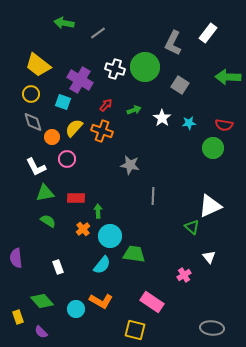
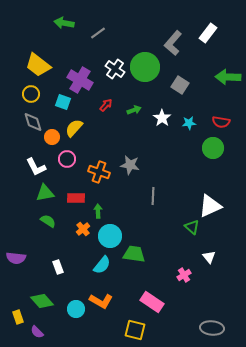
gray L-shape at (173, 43): rotated 15 degrees clockwise
white cross at (115, 69): rotated 18 degrees clockwise
red semicircle at (224, 125): moved 3 px left, 3 px up
orange cross at (102, 131): moved 3 px left, 41 px down
purple semicircle at (16, 258): rotated 78 degrees counterclockwise
purple semicircle at (41, 332): moved 4 px left
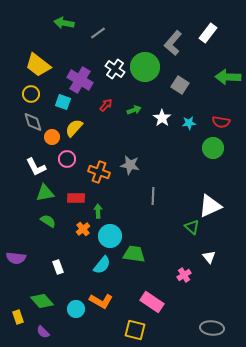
purple semicircle at (37, 332): moved 6 px right
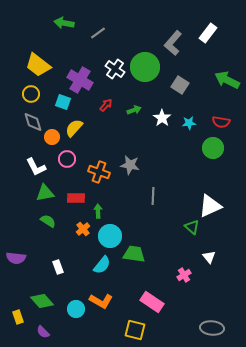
green arrow at (228, 77): moved 1 px left, 3 px down; rotated 25 degrees clockwise
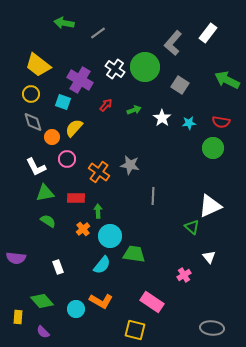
orange cross at (99, 172): rotated 15 degrees clockwise
yellow rectangle at (18, 317): rotated 24 degrees clockwise
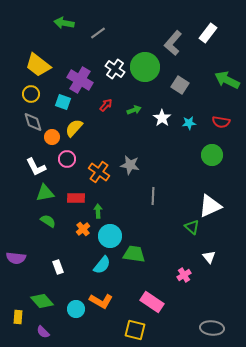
green circle at (213, 148): moved 1 px left, 7 px down
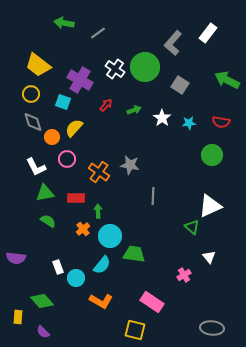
cyan circle at (76, 309): moved 31 px up
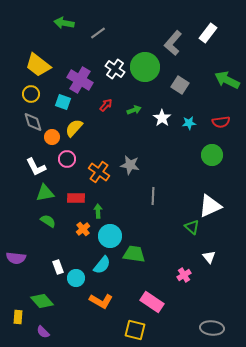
red semicircle at (221, 122): rotated 18 degrees counterclockwise
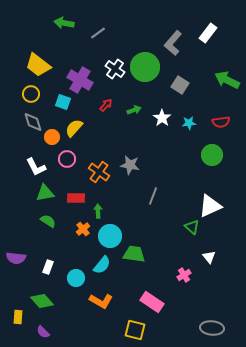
gray line at (153, 196): rotated 18 degrees clockwise
white rectangle at (58, 267): moved 10 px left; rotated 40 degrees clockwise
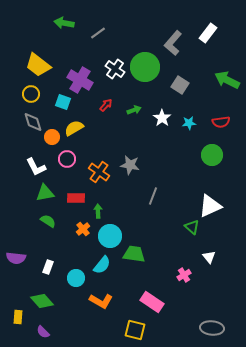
yellow semicircle at (74, 128): rotated 18 degrees clockwise
